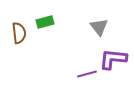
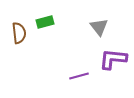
purple line: moved 8 px left, 2 px down
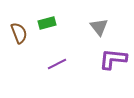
green rectangle: moved 2 px right, 1 px down
brown semicircle: rotated 15 degrees counterclockwise
purple line: moved 22 px left, 12 px up; rotated 12 degrees counterclockwise
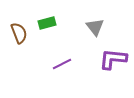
gray triangle: moved 4 px left
purple line: moved 5 px right
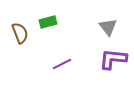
green rectangle: moved 1 px right, 1 px up
gray triangle: moved 13 px right
brown semicircle: moved 1 px right
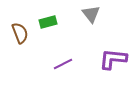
gray triangle: moved 17 px left, 13 px up
purple line: moved 1 px right
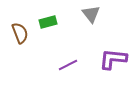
purple line: moved 5 px right, 1 px down
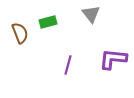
purple line: rotated 48 degrees counterclockwise
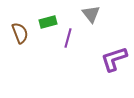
purple L-shape: moved 1 px right; rotated 24 degrees counterclockwise
purple line: moved 27 px up
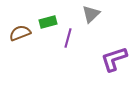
gray triangle: rotated 24 degrees clockwise
brown semicircle: rotated 90 degrees counterclockwise
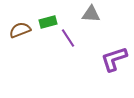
gray triangle: rotated 48 degrees clockwise
brown semicircle: moved 3 px up
purple line: rotated 48 degrees counterclockwise
